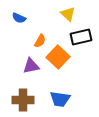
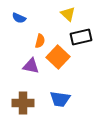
orange semicircle: rotated 16 degrees counterclockwise
purple triangle: rotated 24 degrees clockwise
brown cross: moved 3 px down
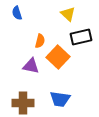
blue semicircle: moved 2 px left, 5 px up; rotated 48 degrees clockwise
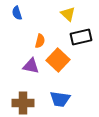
orange square: moved 3 px down
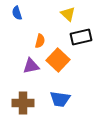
purple triangle: rotated 24 degrees counterclockwise
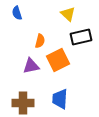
orange square: rotated 20 degrees clockwise
blue trapezoid: rotated 85 degrees clockwise
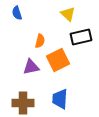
purple triangle: moved 1 px down
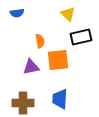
blue semicircle: rotated 80 degrees counterclockwise
orange semicircle: rotated 24 degrees counterclockwise
orange square: rotated 20 degrees clockwise
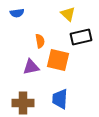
orange square: rotated 20 degrees clockwise
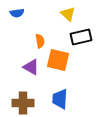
purple triangle: rotated 42 degrees clockwise
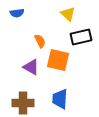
orange semicircle: rotated 16 degrees counterclockwise
